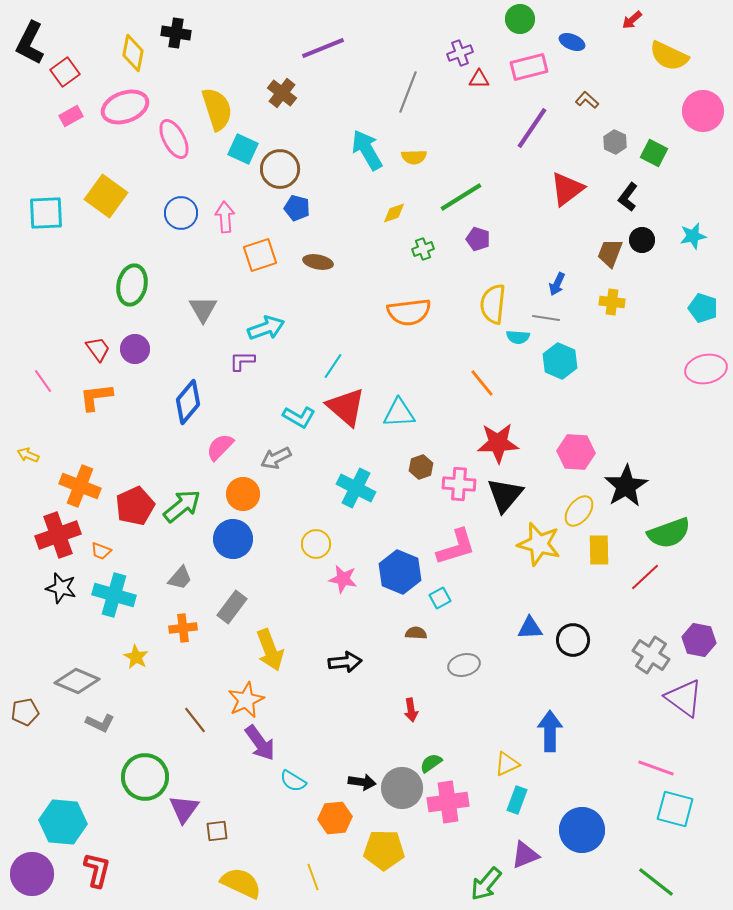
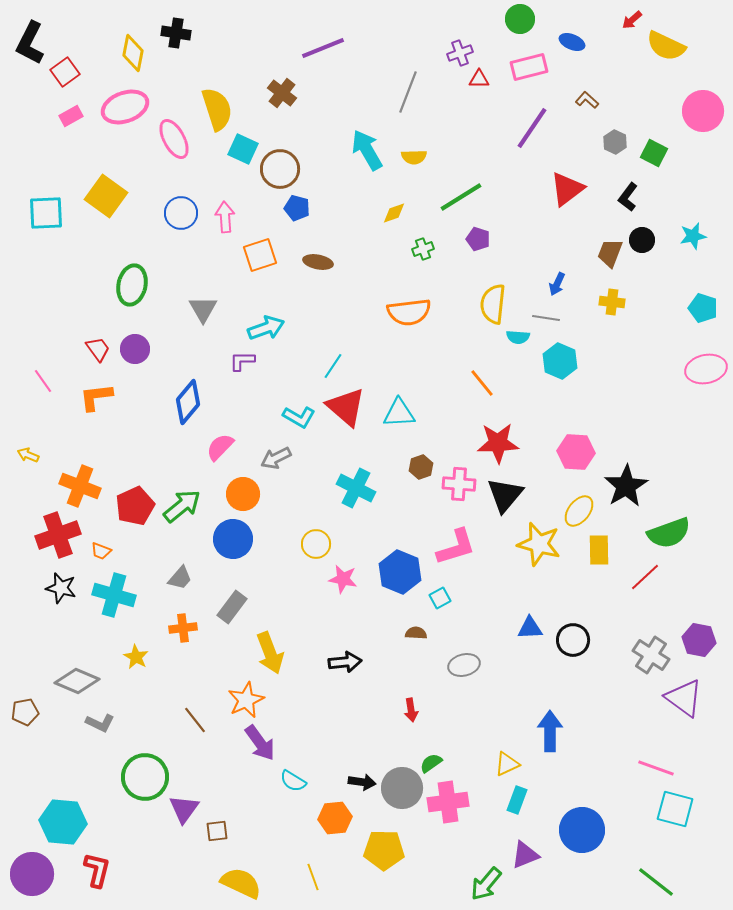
yellow semicircle at (669, 56): moved 3 px left, 10 px up
yellow arrow at (270, 650): moved 3 px down
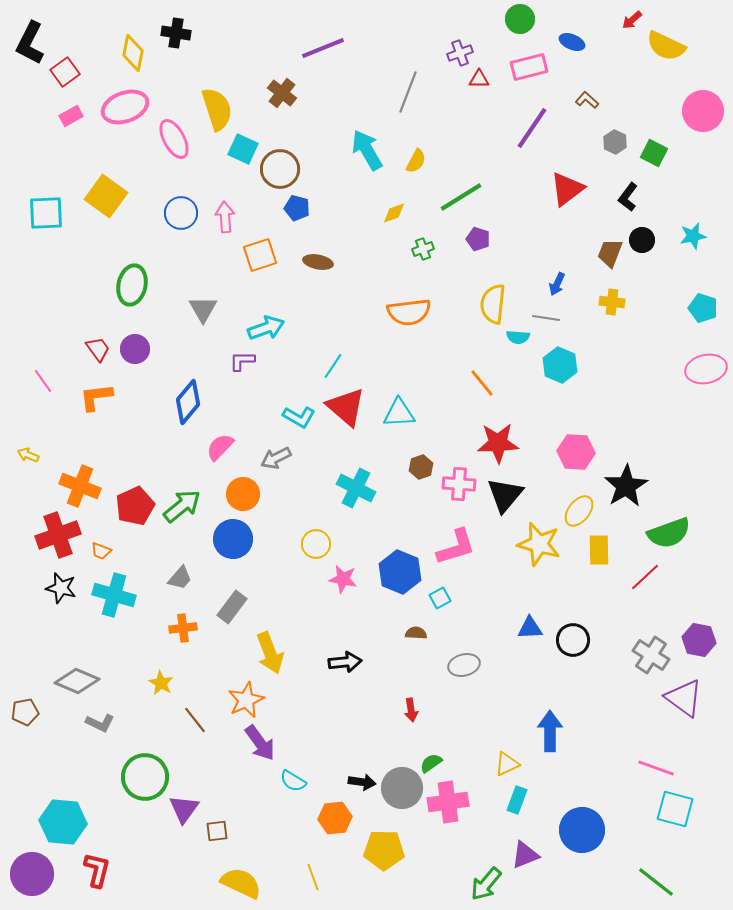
yellow semicircle at (414, 157): moved 2 px right, 4 px down; rotated 60 degrees counterclockwise
cyan hexagon at (560, 361): moved 4 px down
yellow star at (136, 657): moved 25 px right, 26 px down
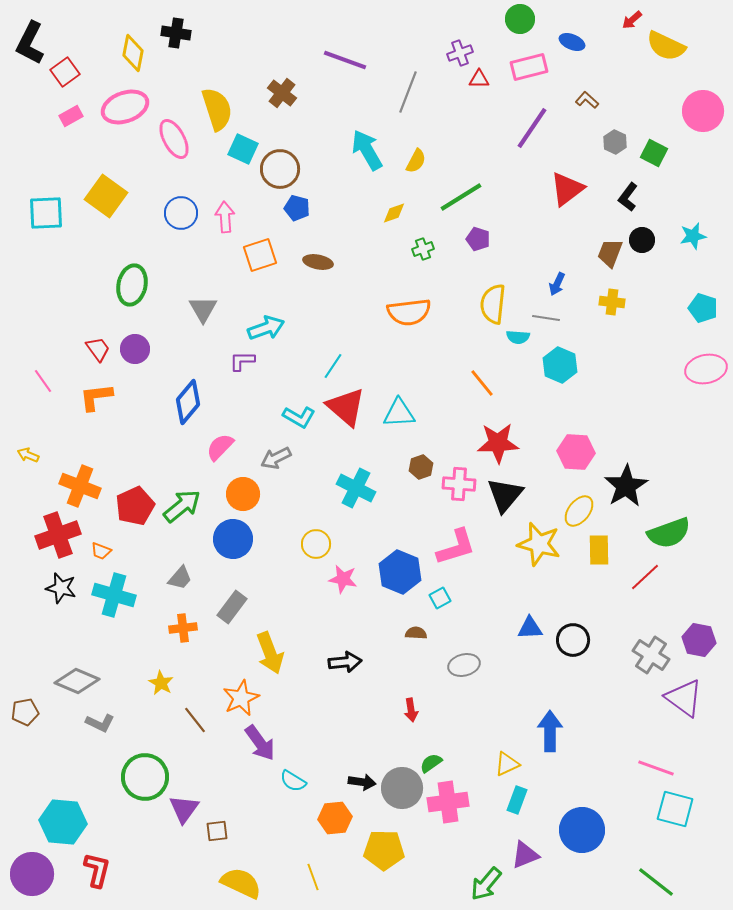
purple line at (323, 48): moved 22 px right, 12 px down; rotated 42 degrees clockwise
orange star at (246, 700): moved 5 px left, 2 px up
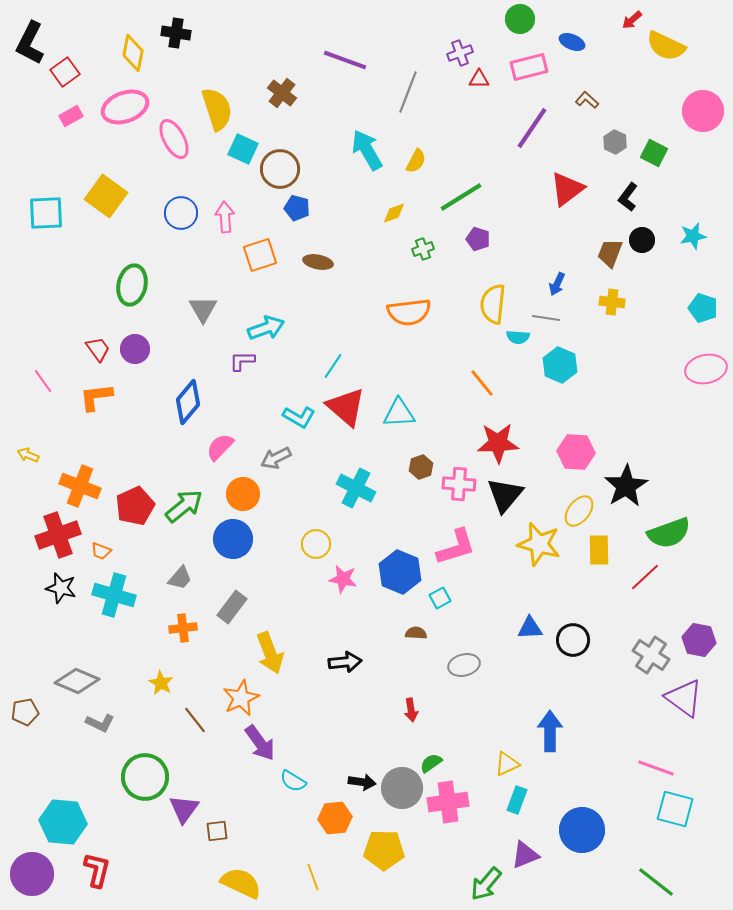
green arrow at (182, 506): moved 2 px right
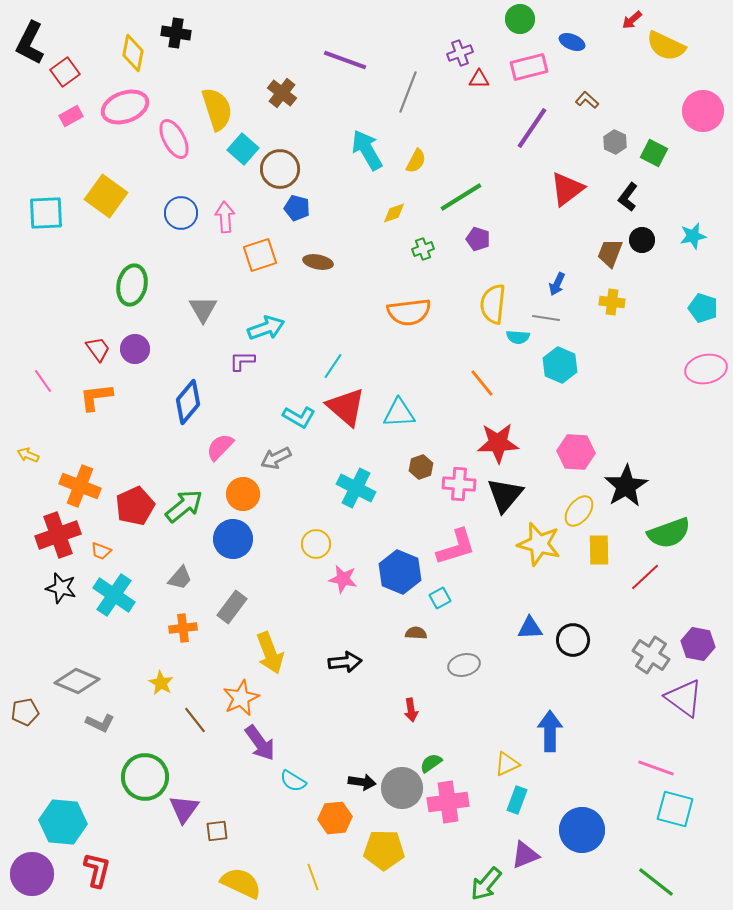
cyan square at (243, 149): rotated 16 degrees clockwise
cyan cross at (114, 595): rotated 18 degrees clockwise
purple hexagon at (699, 640): moved 1 px left, 4 px down
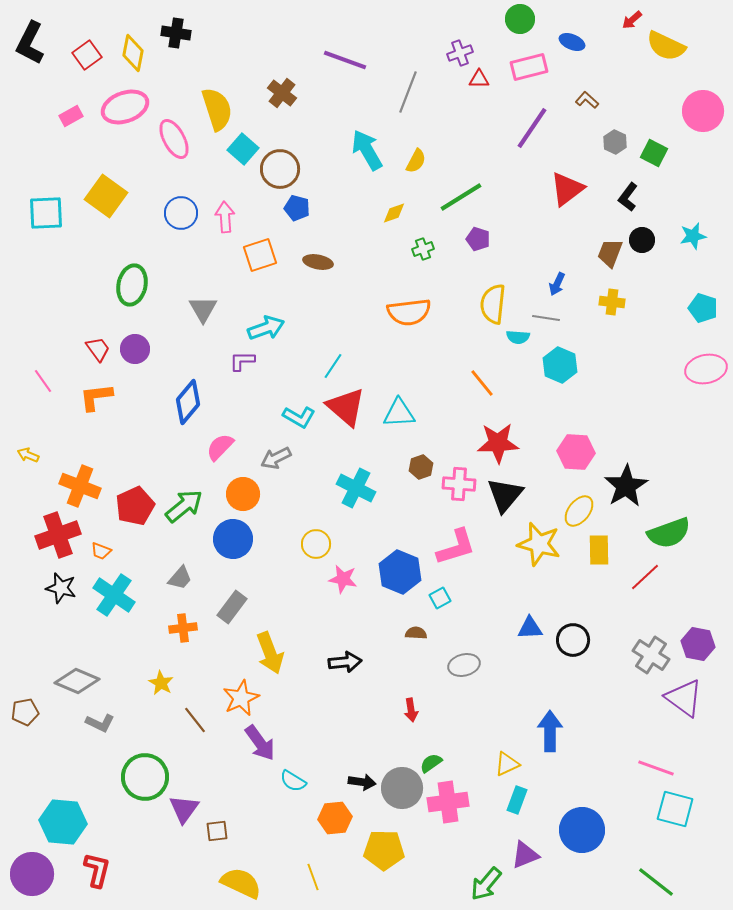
red square at (65, 72): moved 22 px right, 17 px up
